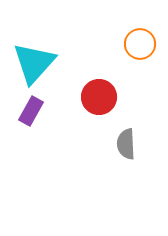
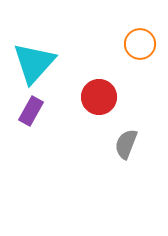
gray semicircle: rotated 24 degrees clockwise
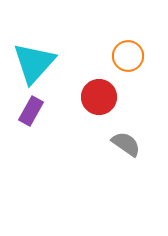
orange circle: moved 12 px left, 12 px down
gray semicircle: rotated 104 degrees clockwise
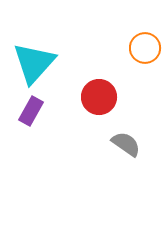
orange circle: moved 17 px right, 8 px up
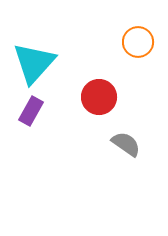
orange circle: moved 7 px left, 6 px up
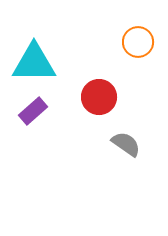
cyan triangle: rotated 48 degrees clockwise
purple rectangle: moved 2 px right; rotated 20 degrees clockwise
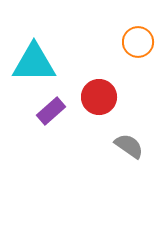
purple rectangle: moved 18 px right
gray semicircle: moved 3 px right, 2 px down
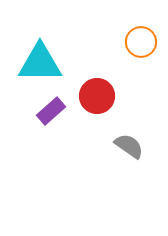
orange circle: moved 3 px right
cyan triangle: moved 6 px right
red circle: moved 2 px left, 1 px up
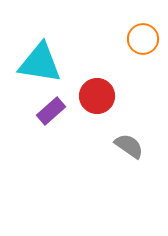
orange circle: moved 2 px right, 3 px up
cyan triangle: rotated 9 degrees clockwise
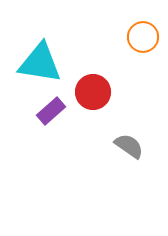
orange circle: moved 2 px up
red circle: moved 4 px left, 4 px up
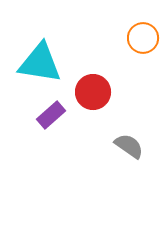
orange circle: moved 1 px down
purple rectangle: moved 4 px down
